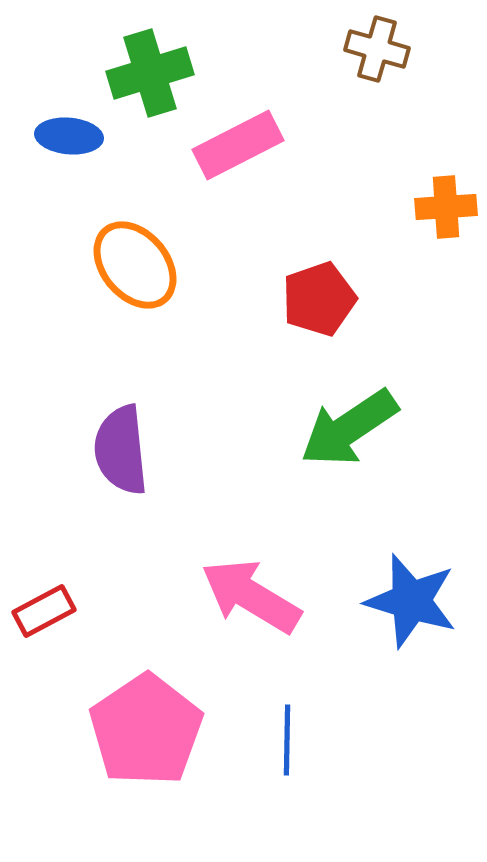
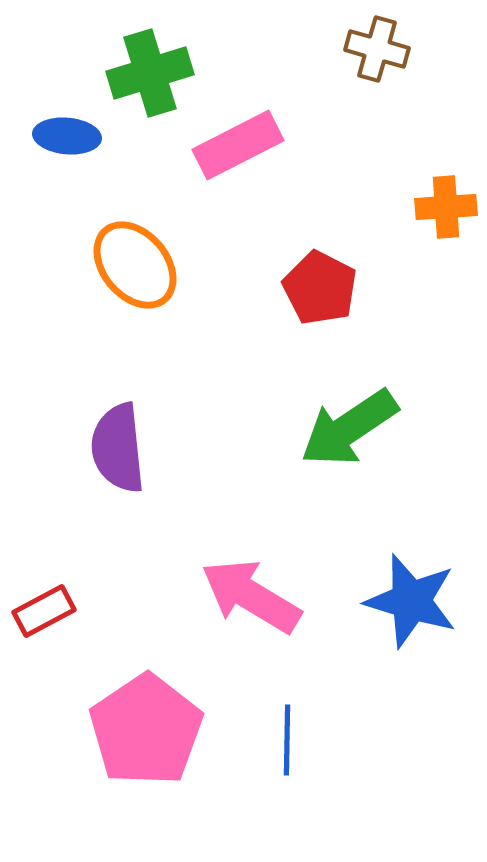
blue ellipse: moved 2 px left
red pentagon: moved 1 px right, 11 px up; rotated 26 degrees counterclockwise
purple semicircle: moved 3 px left, 2 px up
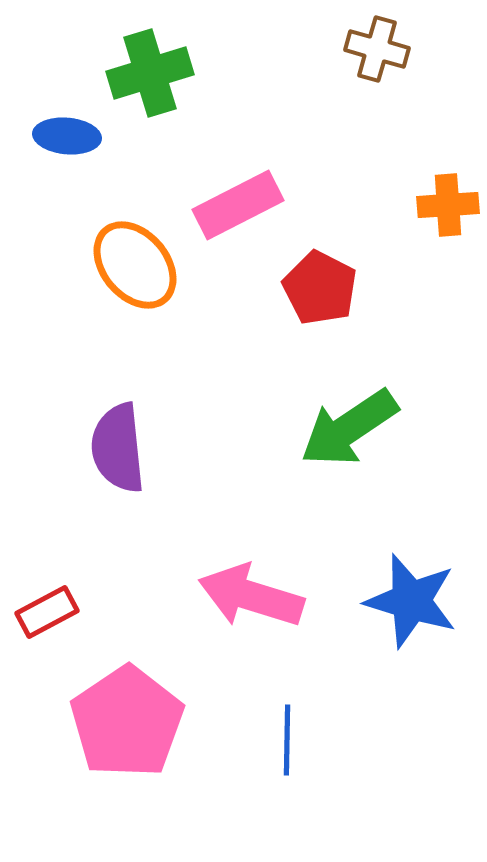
pink rectangle: moved 60 px down
orange cross: moved 2 px right, 2 px up
pink arrow: rotated 14 degrees counterclockwise
red rectangle: moved 3 px right, 1 px down
pink pentagon: moved 19 px left, 8 px up
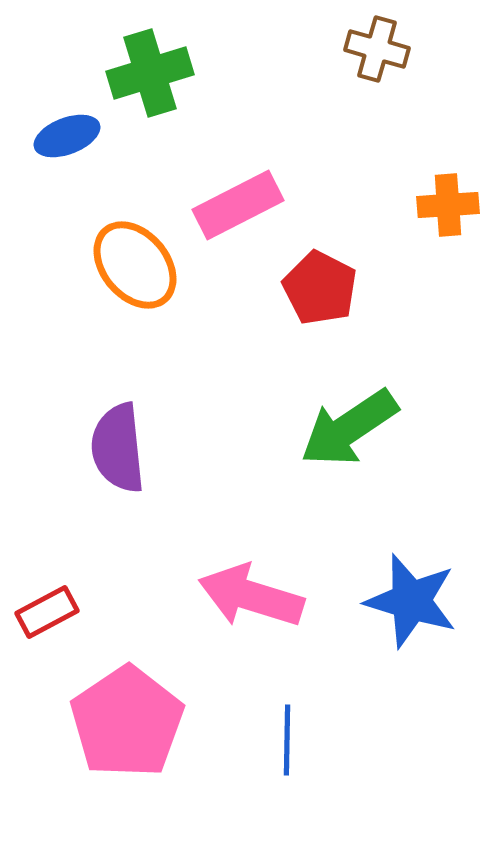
blue ellipse: rotated 26 degrees counterclockwise
